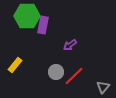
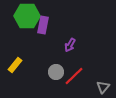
purple arrow: rotated 24 degrees counterclockwise
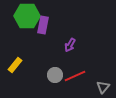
gray circle: moved 1 px left, 3 px down
red line: moved 1 px right; rotated 20 degrees clockwise
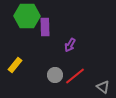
purple rectangle: moved 2 px right, 2 px down; rotated 12 degrees counterclockwise
red line: rotated 15 degrees counterclockwise
gray triangle: rotated 32 degrees counterclockwise
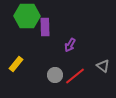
yellow rectangle: moved 1 px right, 1 px up
gray triangle: moved 21 px up
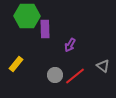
purple rectangle: moved 2 px down
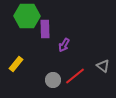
purple arrow: moved 6 px left
gray circle: moved 2 px left, 5 px down
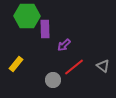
purple arrow: rotated 16 degrees clockwise
red line: moved 1 px left, 9 px up
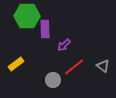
yellow rectangle: rotated 14 degrees clockwise
